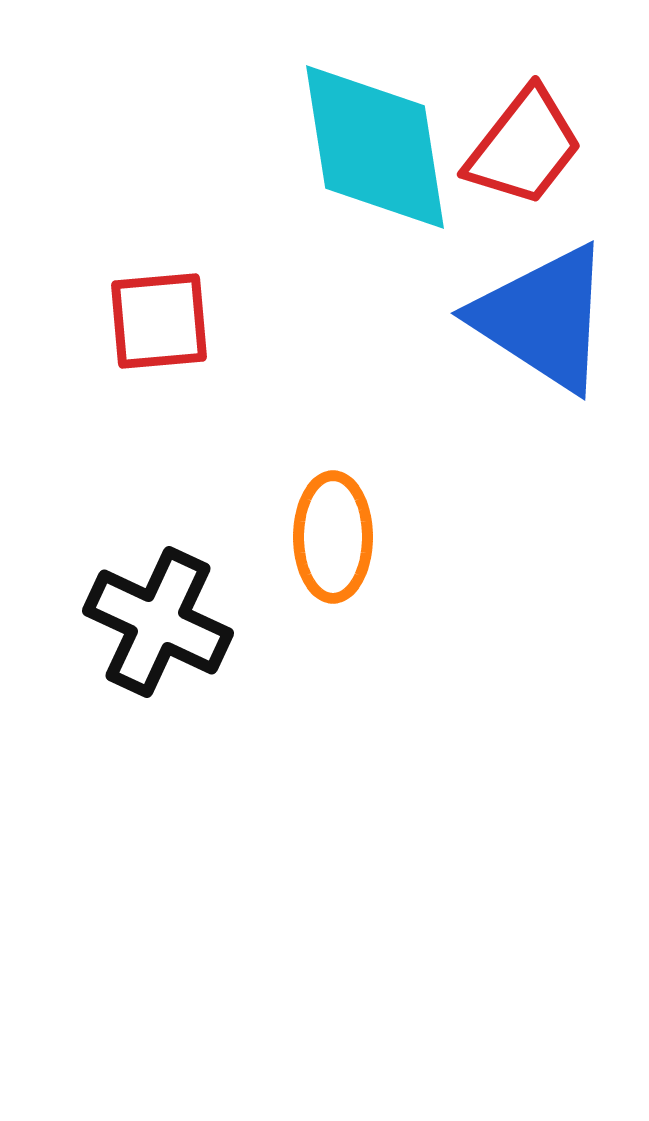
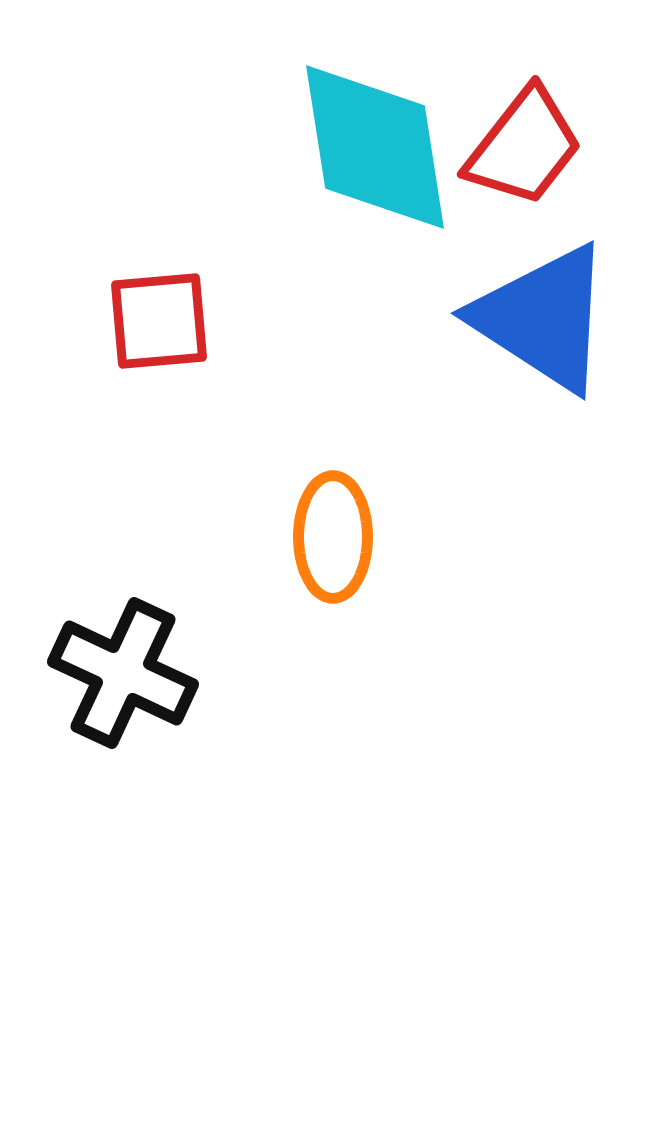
black cross: moved 35 px left, 51 px down
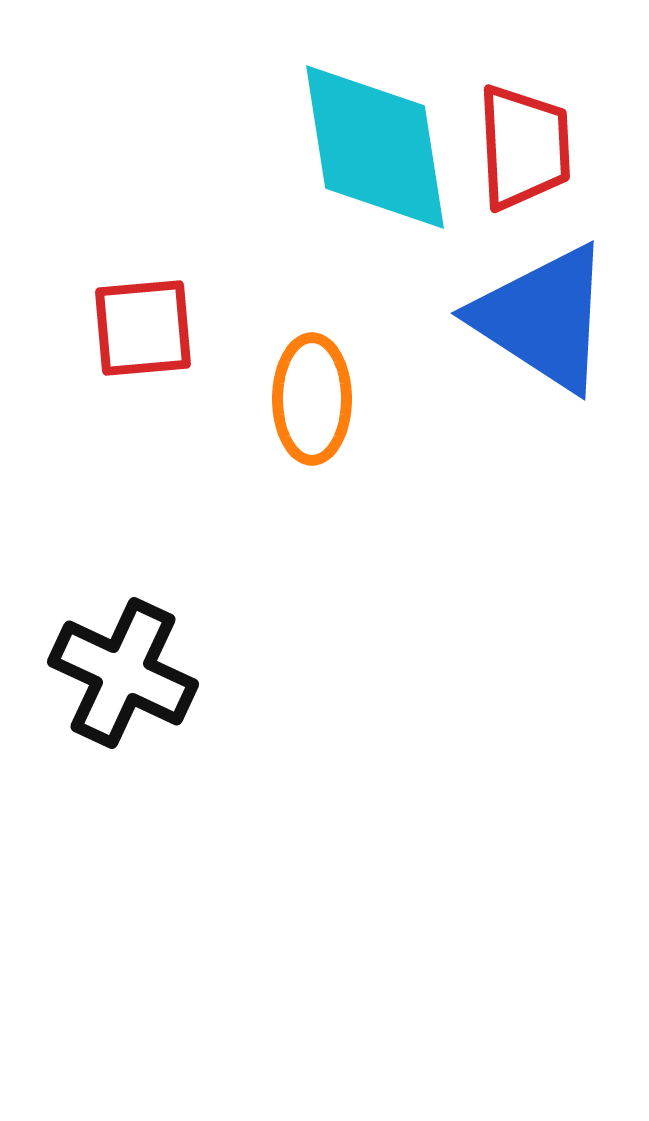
red trapezoid: rotated 41 degrees counterclockwise
red square: moved 16 px left, 7 px down
orange ellipse: moved 21 px left, 138 px up
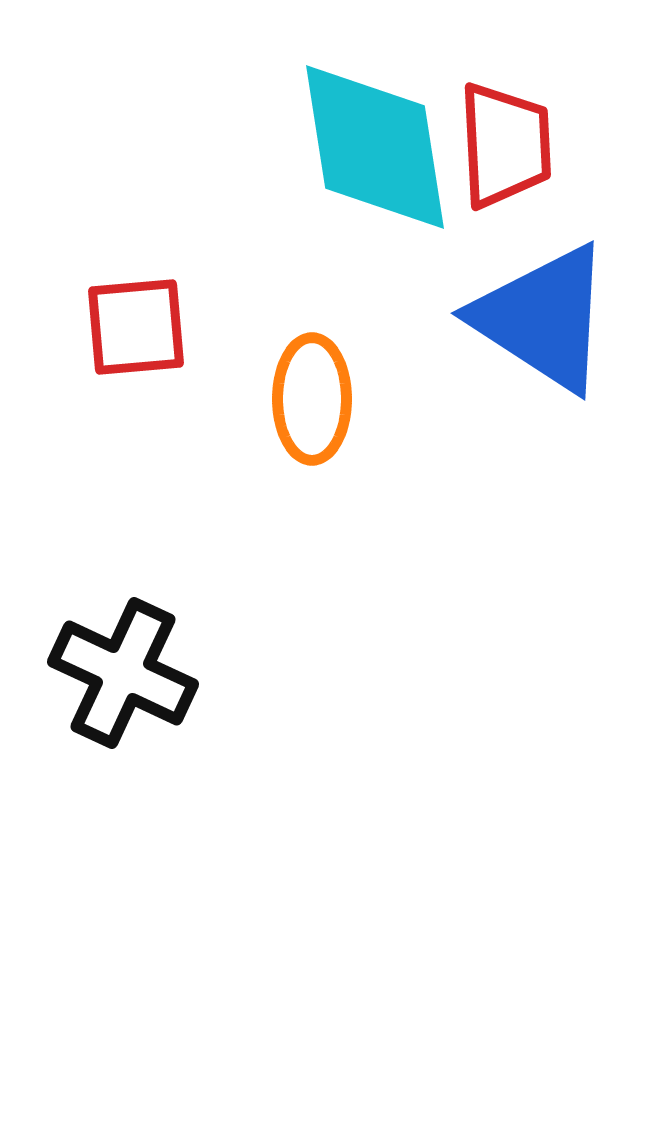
red trapezoid: moved 19 px left, 2 px up
red square: moved 7 px left, 1 px up
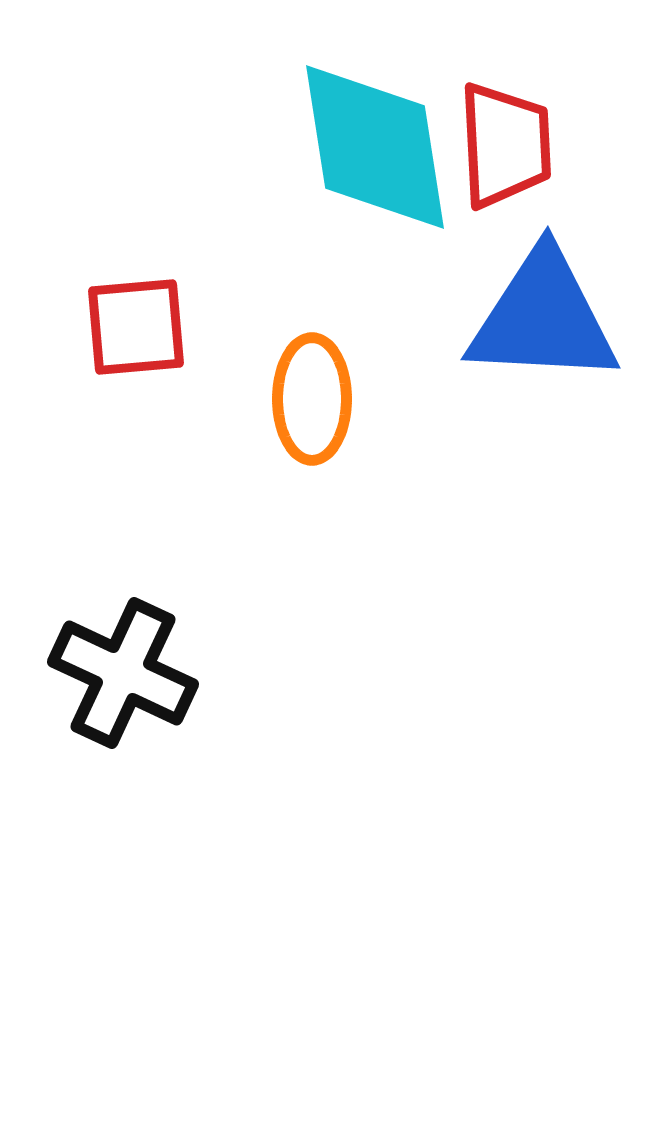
blue triangle: rotated 30 degrees counterclockwise
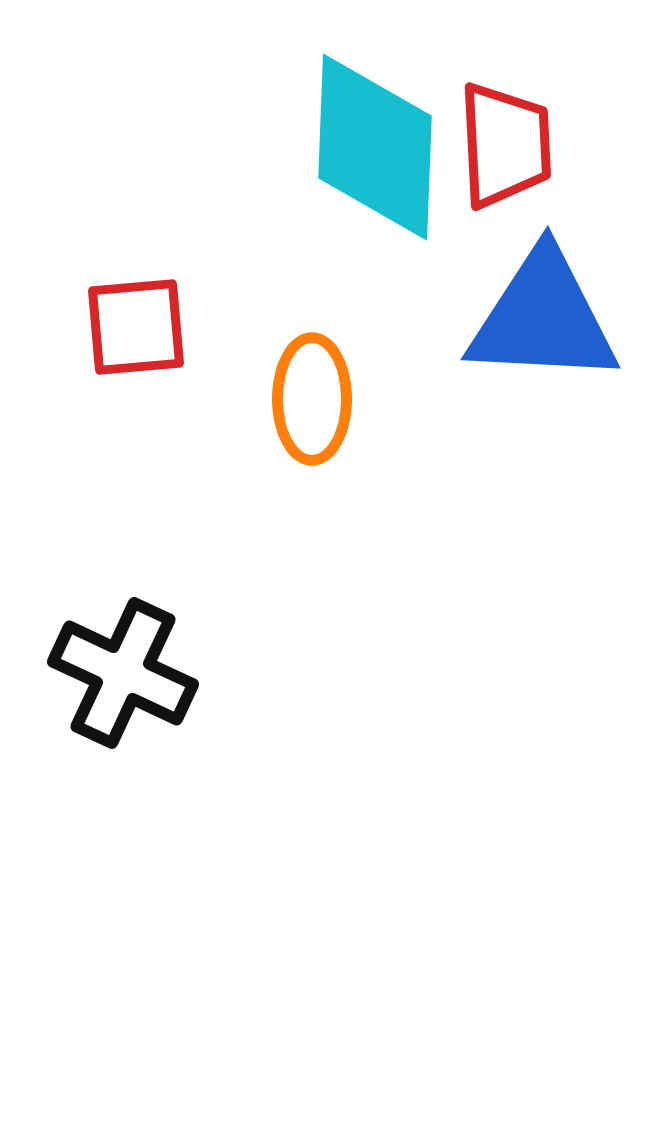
cyan diamond: rotated 11 degrees clockwise
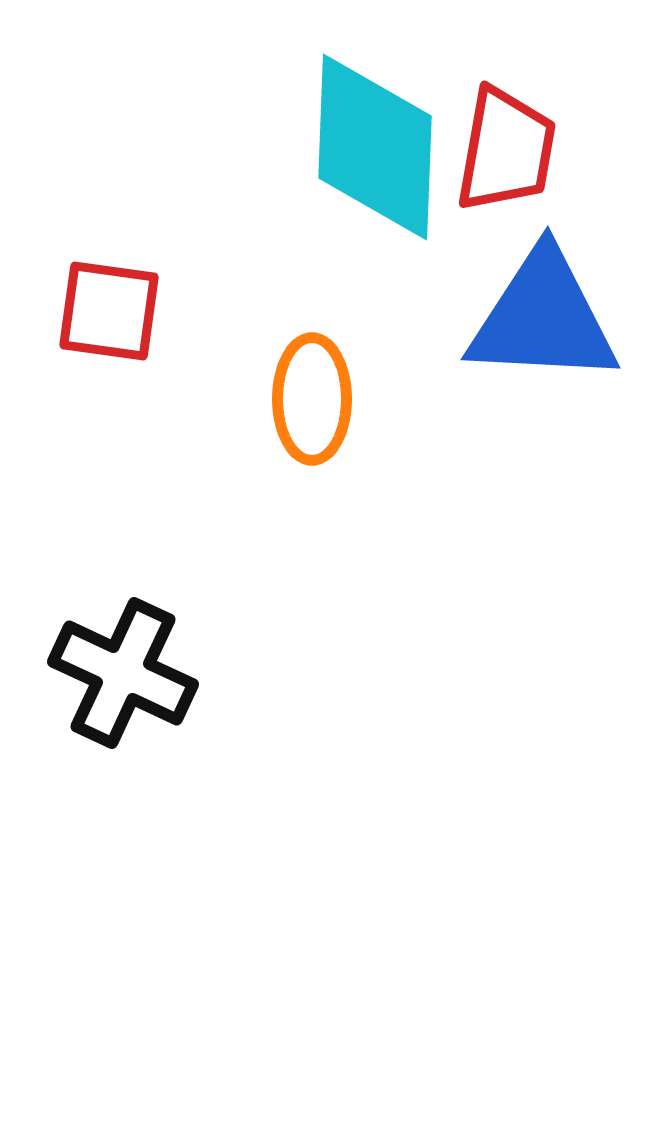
red trapezoid: moved 1 px right, 5 px down; rotated 13 degrees clockwise
red square: moved 27 px left, 16 px up; rotated 13 degrees clockwise
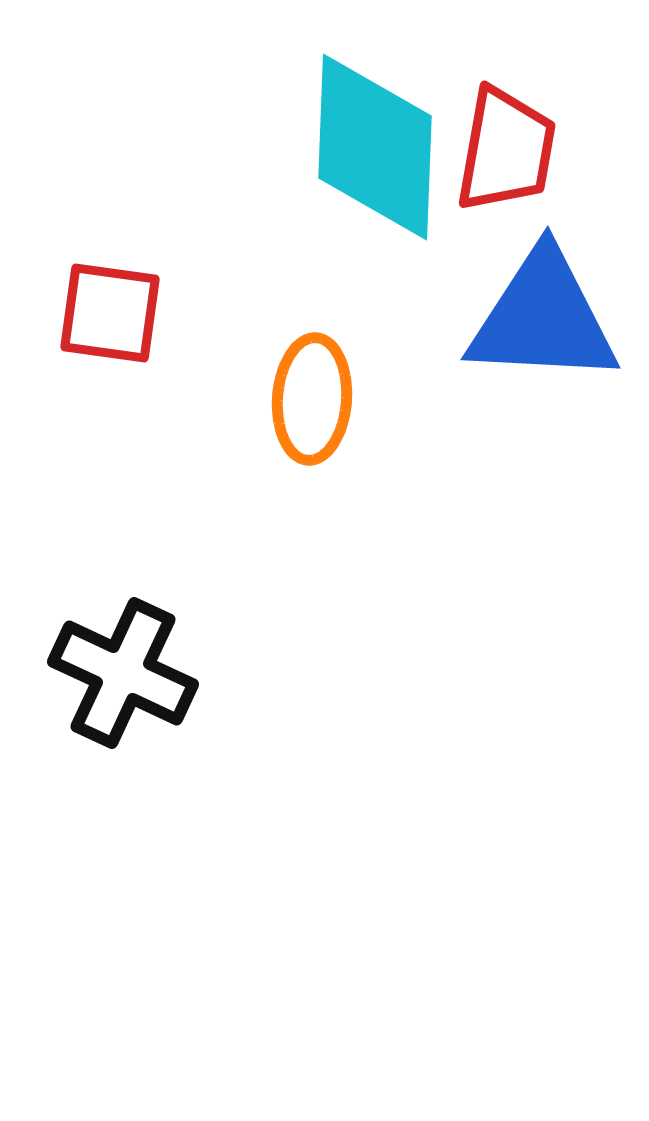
red square: moved 1 px right, 2 px down
orange ellipse: rotated 4 degrees clockwise
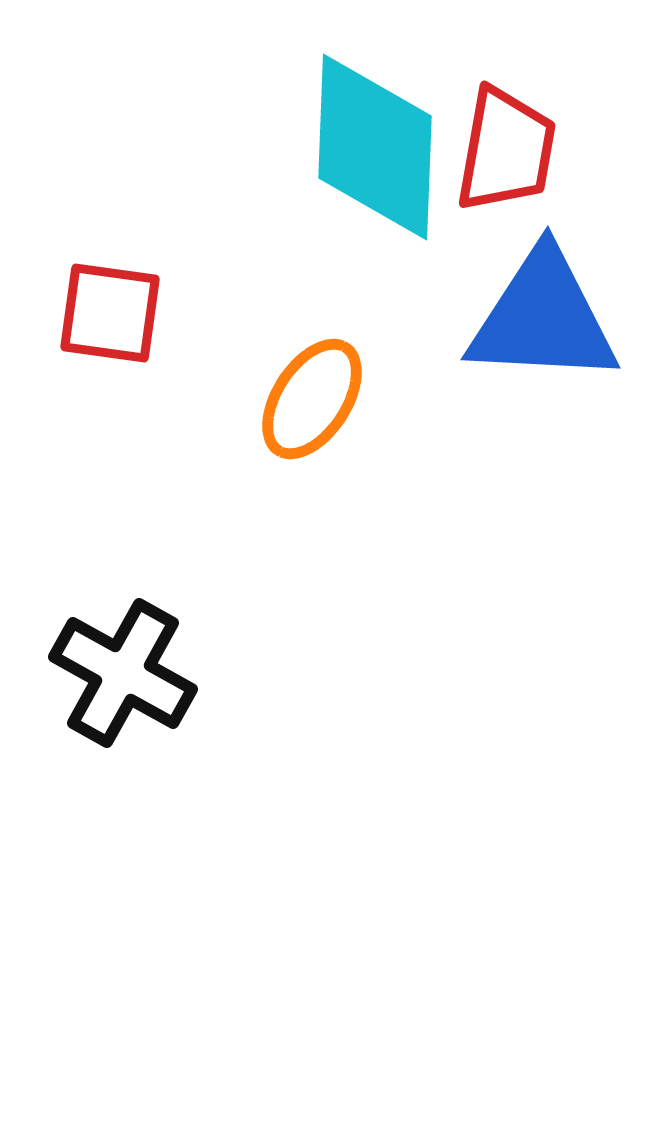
orange ellipse: rotated 29 degrees clockwise
black cross: rotated 4 degrees clockwise
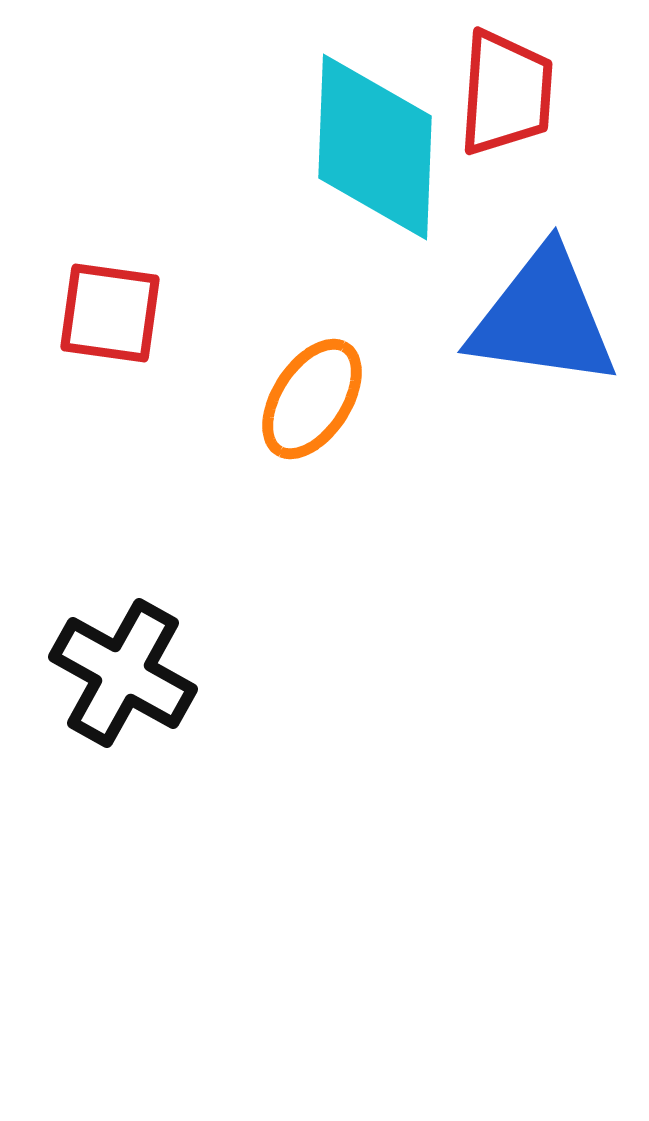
red trapezoid: moved 57 px up; rotated 6 degrees counterclockwise
blue triangle: rotated 5 degrees clockwise
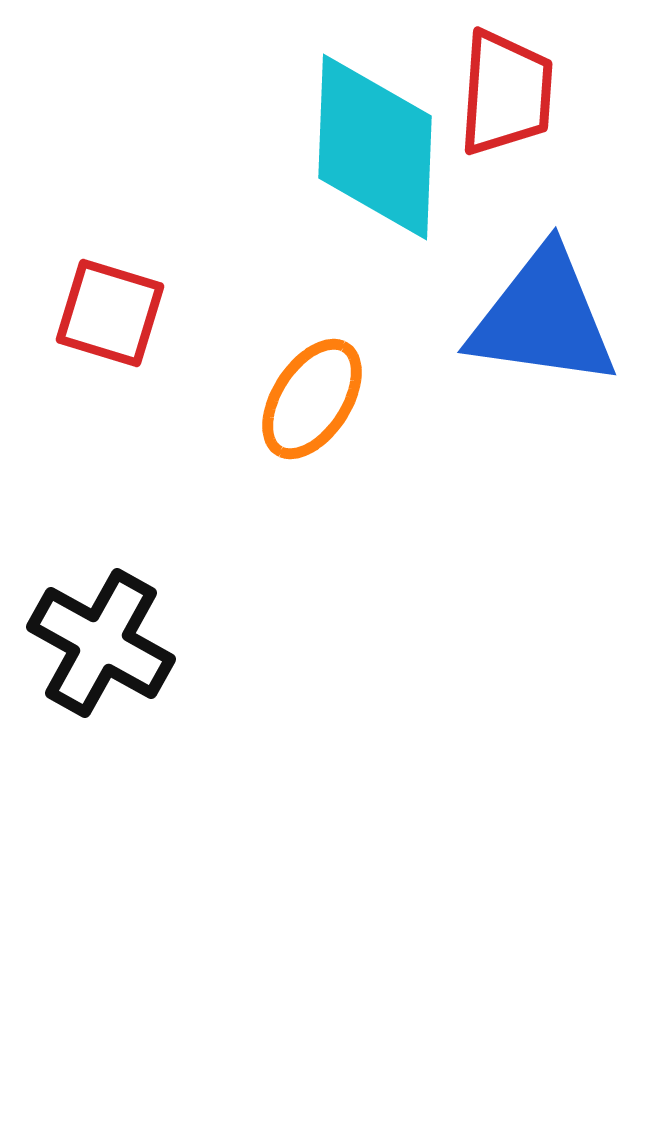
red square: rotated 9 degrees clockwise
black cross: moved 22 px left, 30 px up
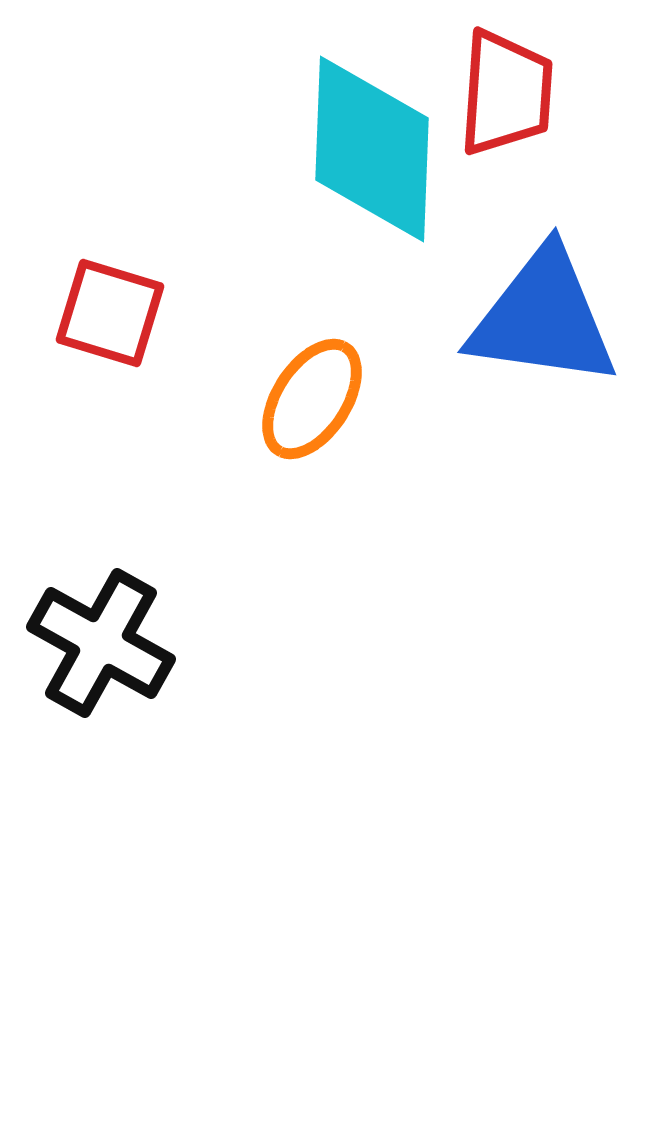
cyan diamond: moved 3 px left, 2 px down
